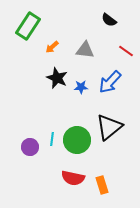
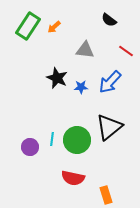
orange arrow: moved 2 px right, 20 px up
orange rectangle: moved 4 px right, 10 px down
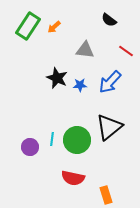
blue star: moved 1 px left, 2 px up
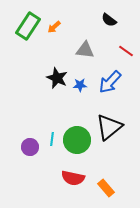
orange rectangle: moved 7 px up; rotated 24 degrees counterclockwise
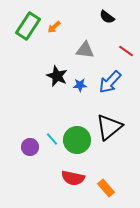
black semicircle: moved 2 px left, 3 px up
black star: moved 2 px up
cyan line: rotated 48 degrees counterclockwise
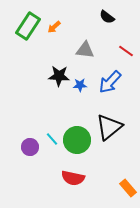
black star: moved 2 px right; rotated 20 degrees counterclockwise
orange rectangle: moved 22 px right
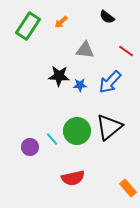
orange arrow: moved 7 px right, 5 px up
green circle: moved 9 px up
red semicircle: rotated 25 degrees counterclockwise
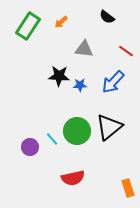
gray triangle: moved 1 px left, 1 px up
blue arrow: moved 3 px right
orange rectangle: rotated 24 degrees clockwise
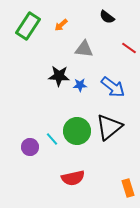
orange arrow: moved 3 px down
red line: moved 3 px right, 3 px up
blue arrow: moved 5 px down; rotated 95 degrees counterclockwise
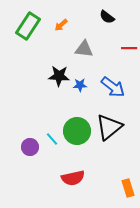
red line: rotated 35 degrees counterclockwise
